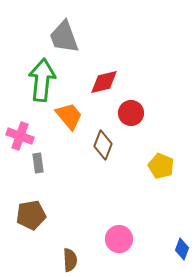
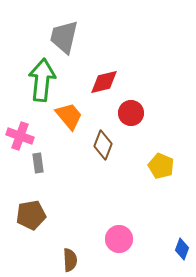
gray trapezoid: rotated 33 degrees clockwise
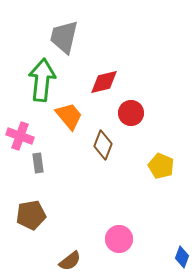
blue diamond: moved 8 px down
brown semicircle: moved 1 px down; rotated 55 degrees clockwise
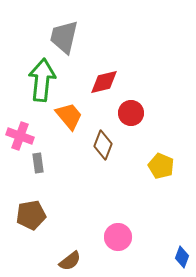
pink circle: moved 1 px left, 2 px up
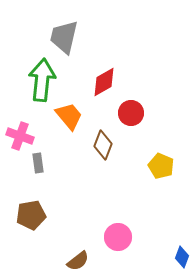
red diamond: rotated 16 degrees counterclockwise
brown semicircle: moved 8 px right
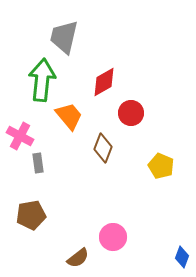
pink cross: rotated 8 degrees clockwise
brown diamond: moved 3 px down
pink circle: moved 5 px left
brown semicircle: moved 3 px up
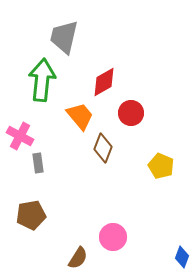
orange trapezoid: moved 11 px right
brown semicircle: rotated 20 degrees counterclockwise
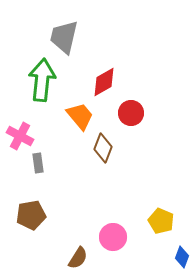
yellow pentagon: moved 55 px down
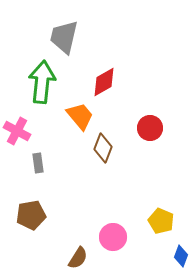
green arrow: moved 2 px down
red circle: moved 19 px right, 15 px down
pink cross: moved 3 px left, 5 px up
blue diamond: moved 1 px left, 1 px up
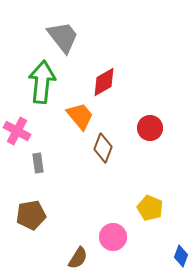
gray trapezoid: moved 1 px left; rotated 129 degrees clockwise
yellow pentagon: moved 11 px left, 13 px up
